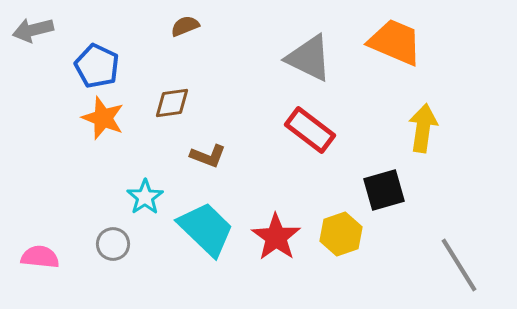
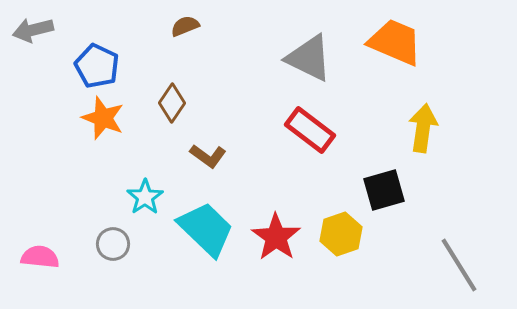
brown diamond: rotated 48 degrees counterclockwise
brown L-shape: rotated 15 degrees clockwise
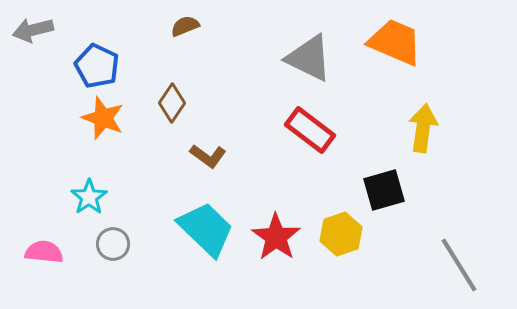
cyan star: moved 56 px left
pink semicircle: moved 4 px right, 5 px up
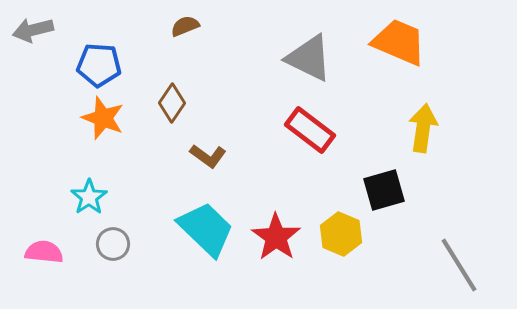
orange trapezoid: moved 4 px right
blue pentagon: moved 2 px right, 1 px up; rotated 21 degrees counterclockwise
yellow hexagon: rotated 18 degrees counterclockwise
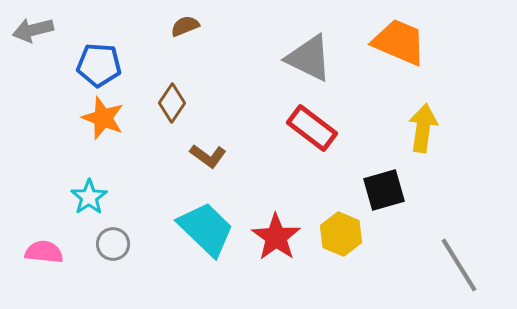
red rectangle: moved 2 px right, 2 px up
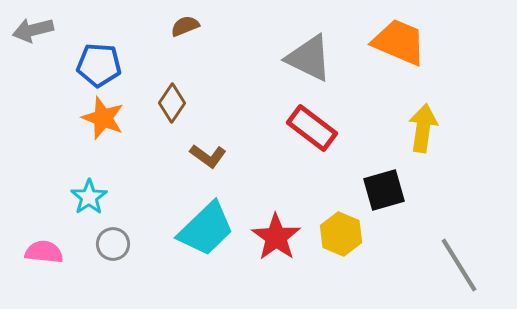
cyan trapezoid: rotated 92 degrees clockwise
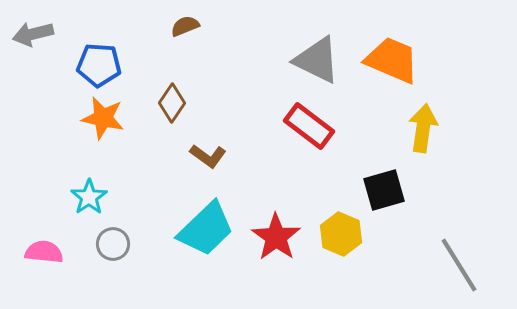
gray arrow: moved 4 px down
orange trapezoid: moved 7 px left, 18 px down
gray triangle: moved 8 px right, 2 px down
orange star: rotated 9 degrees counterclockwise
red rectangle: moved 3 px left, 2 px up
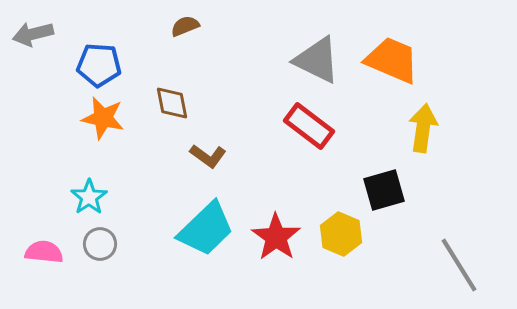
brown diamond: rotated 45 degrees counterclockwise
gray circle: moved 13 px left
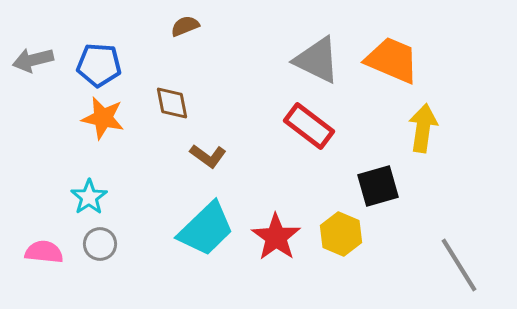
gray arrow: moved 26 px down
black square: moved 6 px left, 4 px up
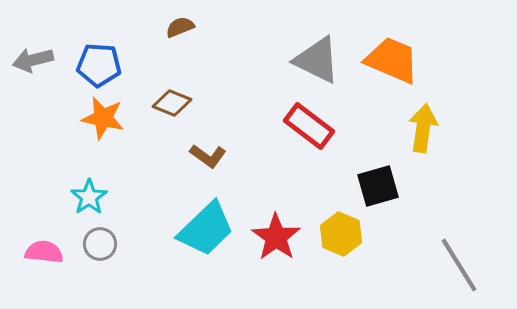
brown semicircle: moved 5 px left, 1 px down
brown diamond: rotated 57 degrees counterclockwise
